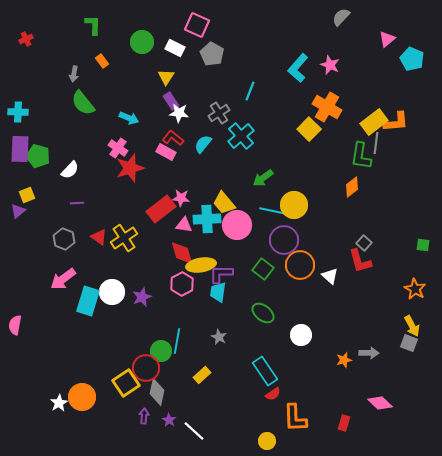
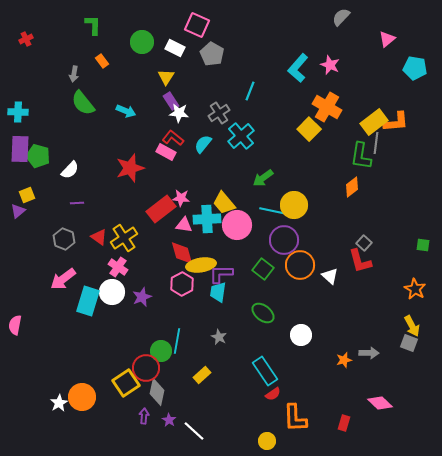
cyan pentagon at (412, 59): moved 3 px right, 9 px down; rotated 15 degrees counterclockwise
cyan arrow at (129, 118): moved 3 px left, 7 px up
pink cross at (118, 148): moved 119 px down
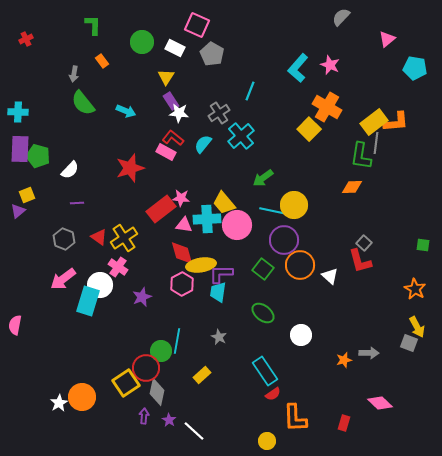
orange diamond at (352, 187): rotated 35 degrees clockwise
white circle at (112, 292): moved 12 px left, 7 px up
yellow arrow at (412, 326): moved 5 px right, 1 px down
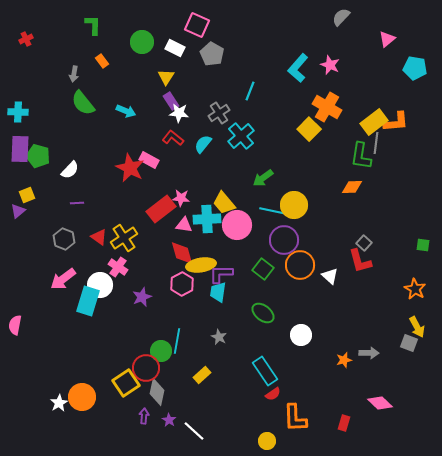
pink rectangle at (166, 152): moved 17 px left, 8 px down
red star at (130, 168): rotated 28 degrees counterclockwise
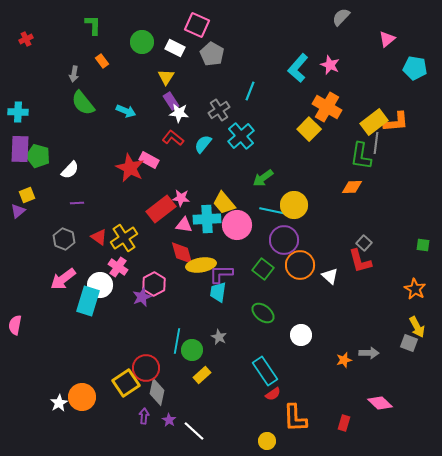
gray cross at (219, 113): moved 3 px up
pink hexagon at (182, 284): moved 28 px left
green circle at (161, 351): moved 31 px right, 1 px up
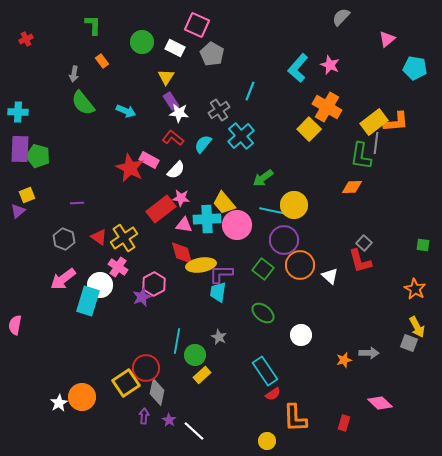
white semicircle at (70, 170): moved 106 px right
green circle at (192, 350): moved 3 px right, 5 px down
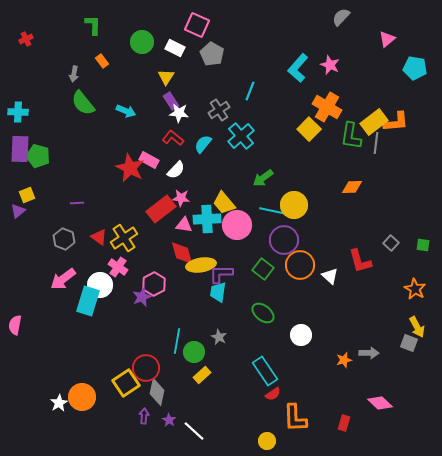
green L-shape at (361, 156): moved 10 px left, 20 px up
gray square at (364, 243): moved 27 px right
green circle at (195, 355): moved 1 px left, 3 px up
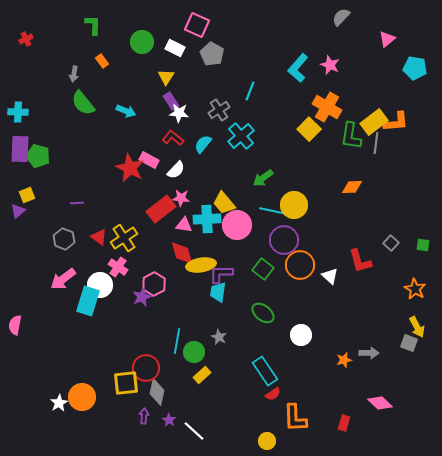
yellow square at (126, 383): rotated 28 degrees clockwise
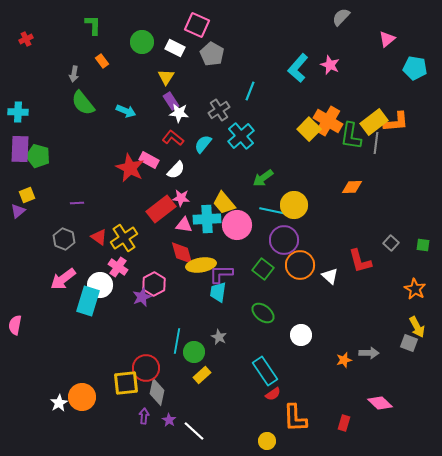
orange cross at (327, 107): moved 1 px right, 14 px down
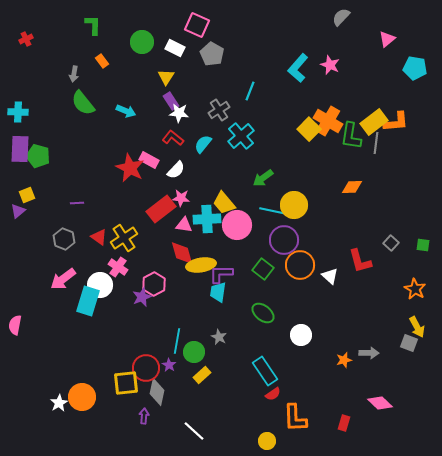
purple star at (169, 420): moved 55 px up
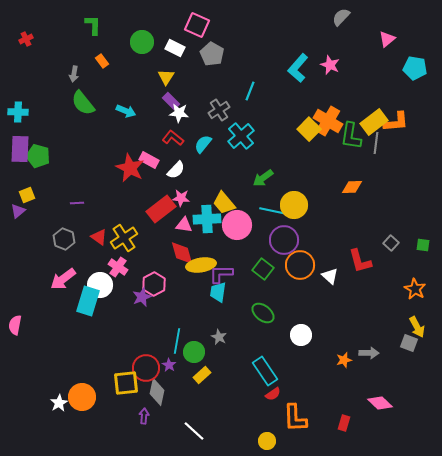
purple rectangle at (171, 101): rotated 12 degrees counterclockwise
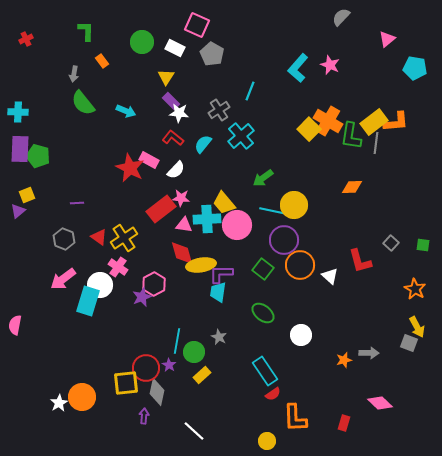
green L-shape at (93, 25): moved 7 px left, 6 px down
